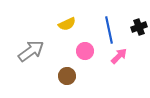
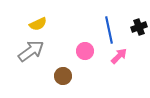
yellow semicircle: moved 29 px left
brown circle: moved 4 px left
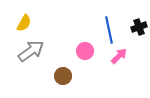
yellow semicircle: moved 14 px left, 1 px up; rotated 36 degrees counterclockwise
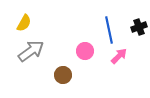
brown circle: moved 1 px up
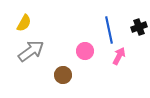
pink arrow: rotated 18 degrees counterclockwise
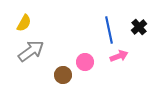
black cross: rotated 21 degrees counterclockwise
pink circle: moved 11 px down
pink arrow: rotated 42 degrees clockwise
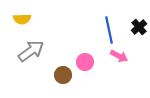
yellow semicircle: moved 2 px left, 4 px up; rotated 60 degrees clockwise
pink arrow: rotated 48 degrees clockwise
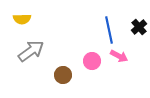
pink circle: moved 7 px right, 1 px up
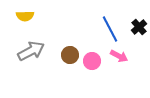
yellow semicircle: moved 3 px right, 3 px up
blue line: moved 1 px right, 1 px up; rotated 16 degrees counterclockwise
gray arrow: rotated 8 degrees clockwise
brown circle: moved 7 px right, 20 px up
